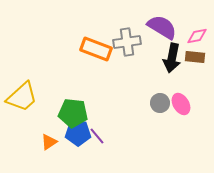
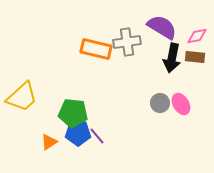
orange rectangle: rotated 8 degrees counterclockwise
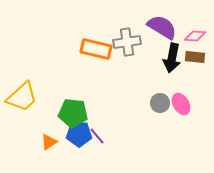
pink diamond: moved 2 px left; rotated 15 degrees clockwise
blue pentagon: moved 1 px right, 1 px down
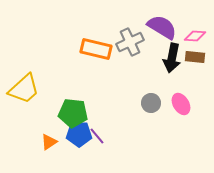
gray cross: moved 3 px right; rotated 16 degrees counterclockwise
yellow trapezoid: moved 2 px right, 8 px up
gray circle: moved 9 px left
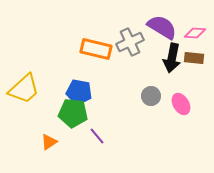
pink diamond: moved 3 px up
brown rectangle: moved 1 px left, 1 px down
gray circle: moved 7 px up
blue pentagon: moved 42 px up; rotated 10 degrees clockwise
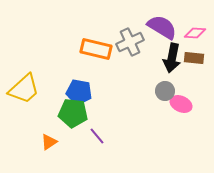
gray circle: moved 14 px right, 5 px up
pink ellipse: rotated 35 degrees counterclockwise
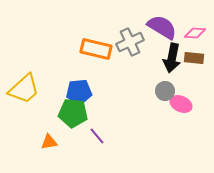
blue pentagon: rotated 15 degrees counterclockwise
orange triangle: rotated 24 degrees clockwise
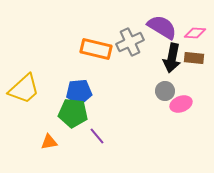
pink ellipse: rotated 45 degrees counterclockwise
